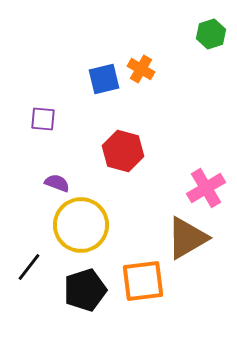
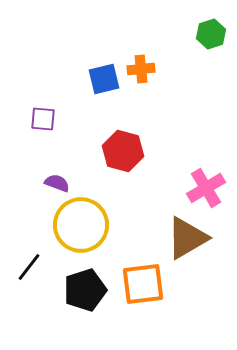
orange cross: rotated 36 degrees counterclockwise
orange square: moved 3 px down
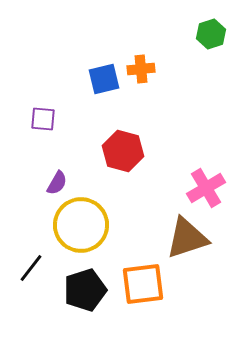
purple semicircle: rotated 100 degrees clockwise
brown triangle: rotated 12 degrees clockwise
black line: moved 2 px right, 1 px down
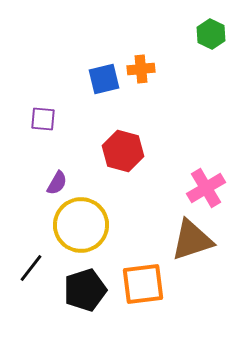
green hexagon: rotated 16 degrees counterclockwise
brown triangle: moved 5 px right, 2 px down
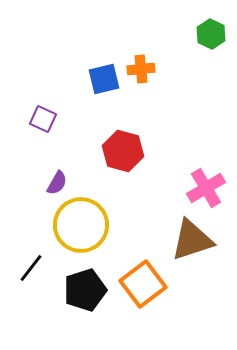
purple square: rotated 20 degrees clockwise
orange square: rotated 30 degrees counterclockwise
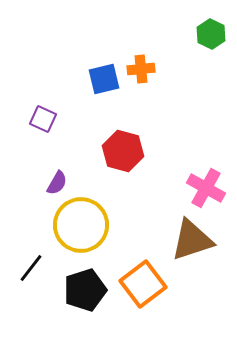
pink cross: rotated 30 degrees counterclockwise
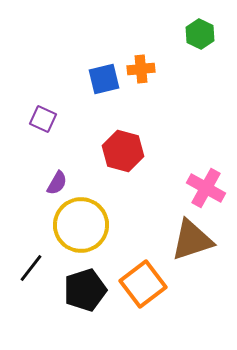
green hexagon: moved 11 px left
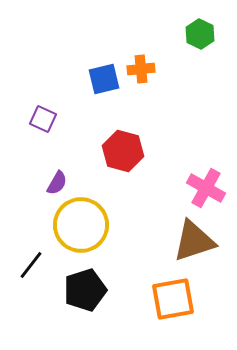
brown triangle: moved 2 px right, 1 px down
black line: moved 3 px up
orange square: moved 30 px right, 15 px down; rotated 27 degrees clockwise
